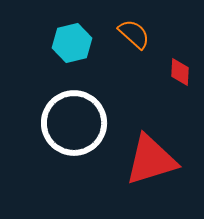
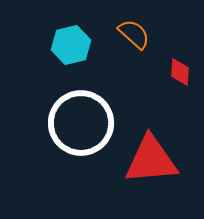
cyan hexagon: moved 1 px left, 2 px down
white circle: moved 7 px right
red triangle: rotated 12 degrees clockwise
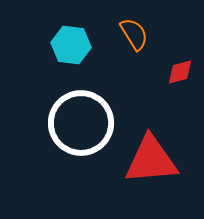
orange semicircle: rotated 16 degrees clockwise
cyan hexagon: rotated 21 degrees clockwise
red diamond: rotated 72 degrees clockwise
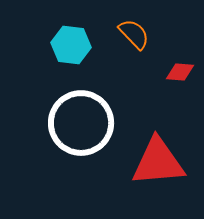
orange semicircle: rotated 12 degrees counterclockwise
red diamond: rotated 20 degrees clockwise
red triangle: moved 7 px right, 2 px down
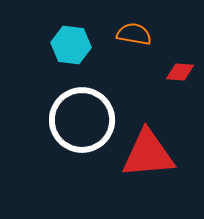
orange semicircle: rotated 36 degrees counterclockwise
white circle: moved 1 px right, 3 px up
red triangle: moved 10 px left, 8 px up
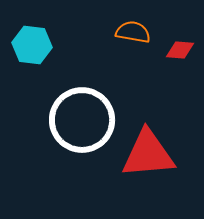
orange semicircle: moved 1 px left, 2 px up
cyan hexagon: moved 39 px left
red diamond: moved 22 px up
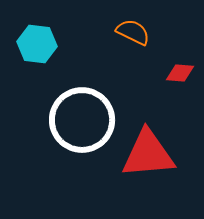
orange semicircle: rotated 16 degrees clockwise
cyan hexagon: moved 5 px right, 1 px up
red diamond: moved 23 px down
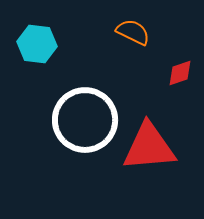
red diamond: rotated 24 degrees counterclockwise
white circle: moved 3 px right
red triangle: moved 1 px right, 7 px up
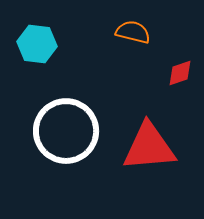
orange semicircle: rotated 12 degrees counterclockwise
white circle: moved 19 px left, 11 px down
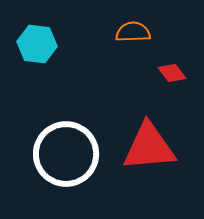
orange semicircle: rotated 16 degrees counterclockwise
red diamond: moved 8 px left; rotated 72 degrees clockwise
white circle: moved 23 px down
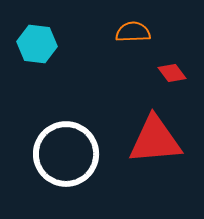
red triangle: moved 6 px right, 7 px up
